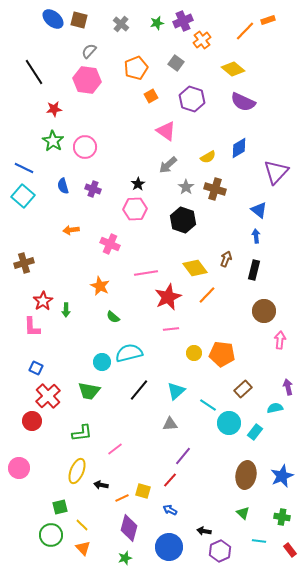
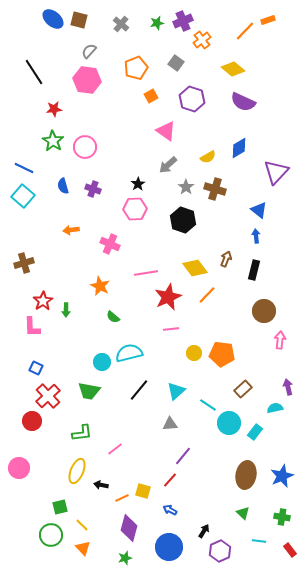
black arrow at (204, 531): rotated 112 degrees clockwise
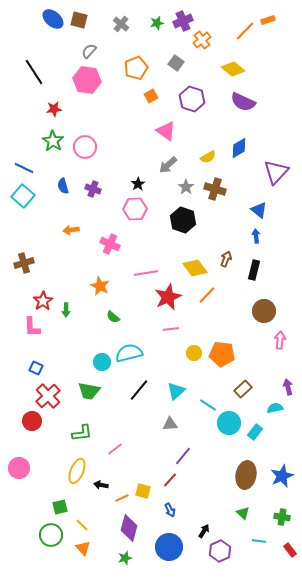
blue arrow at (170, 510): rotated 144 degrees counterclockwise
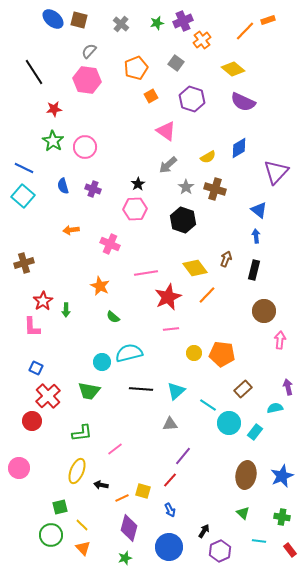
black line at (139, 390): moved 2 px right, 1 px up; rotated 55 degrees clockwise
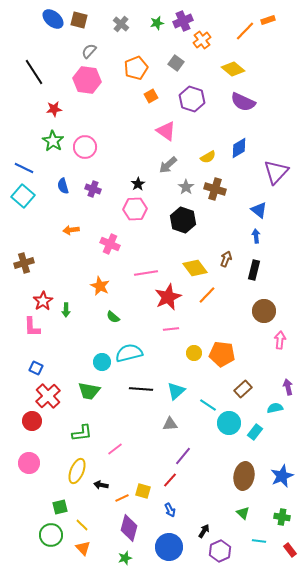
pink circle at (19, 468): moved 10 px right, 5 px up
brown ellipse at (246, 475): moved 2 px left, 1 px down
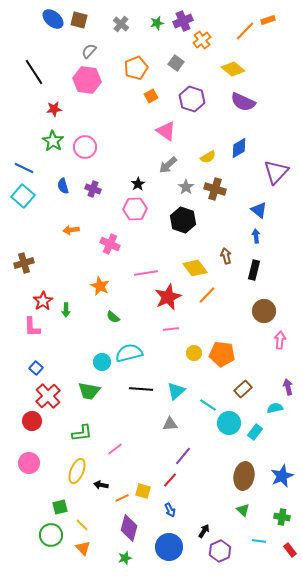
brown arrow at (226, 259): moved 3 px up; rotated 35 degrees counterclockwise
blue square at (36, 368): rotated 16 degrees clockwise
green triangle at (243, 513): moved 3 px up
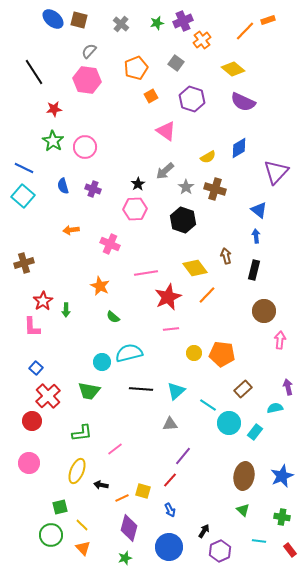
gray arrow at (168, 165): moved 3 px left, 6 px down
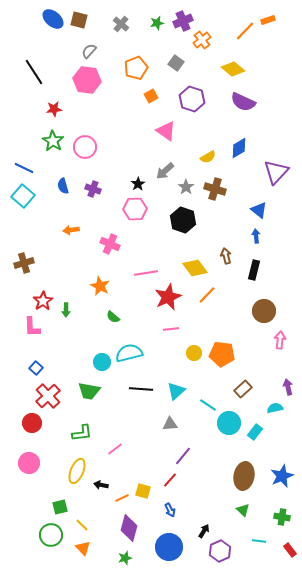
red circle at (32, 421): moved 2 px down
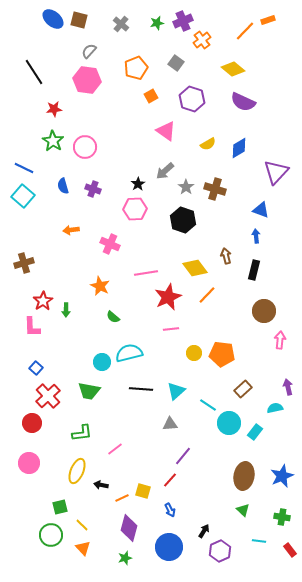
yellow semicircle at (208, 157): moved 13 px up
blue triangle at (259, 210): moved 2 px right; rotated 18 degrees counterclockwise
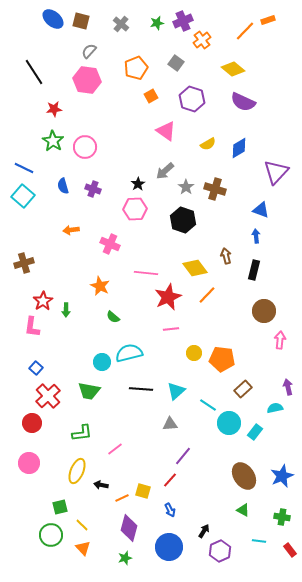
brown square at (79, 20): moved 2 px right, 1 px down
pink line at (146, 273): rotated 15 degrees clockwise
pink L-shape at (32, 327): rotated 10 degrees clockwise
orange pentagon at (222, 354): moved 5 px down
brown ellipse at (244, 476): rotated 44 degrees counterclockwise
green triangle at (243, 510): rotated 16 degrees counterclockwise
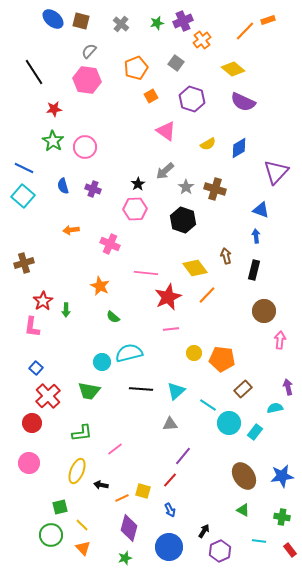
blue star at (282, 476): rotated 15 degrees clockwise
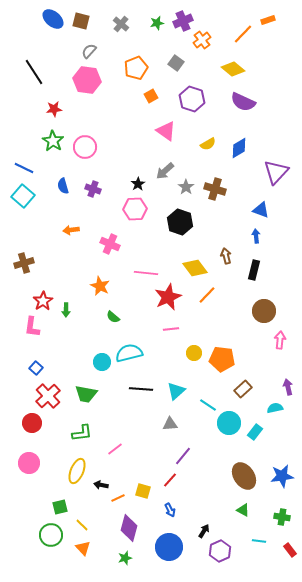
orange line at (245, 31): moved 2 px left, 3 px down
black hexagon at (183, 220): moved 3 px left, 2 px down
green trapezoid at (89, 391): moved 3 px left, 3 px down
orange line at (122, 498): moved 4 px left
